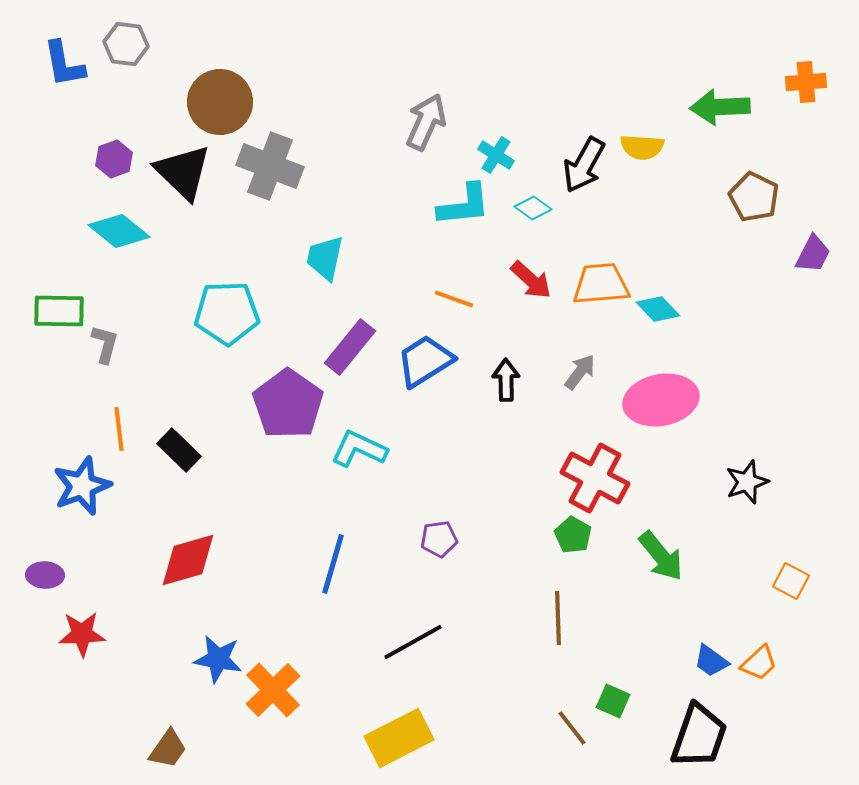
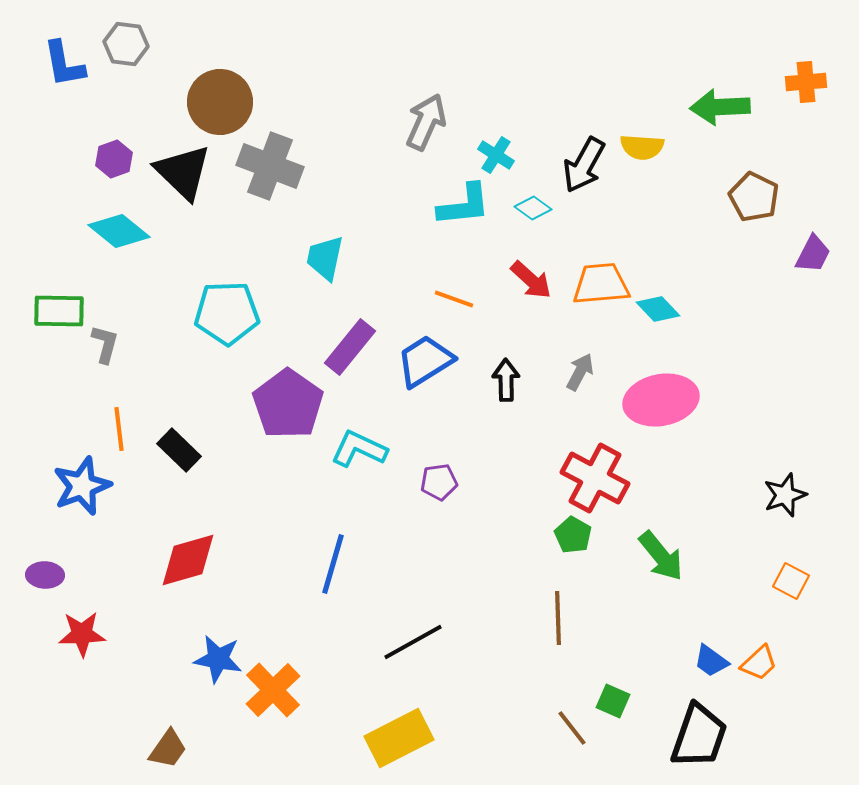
gray arrow at (580, 372): rotated 9 degrees counterclockwise
black star at (747, 482): moved 38 px right, 13 px down
purple pentagon at (439, 539): moved 57 px up
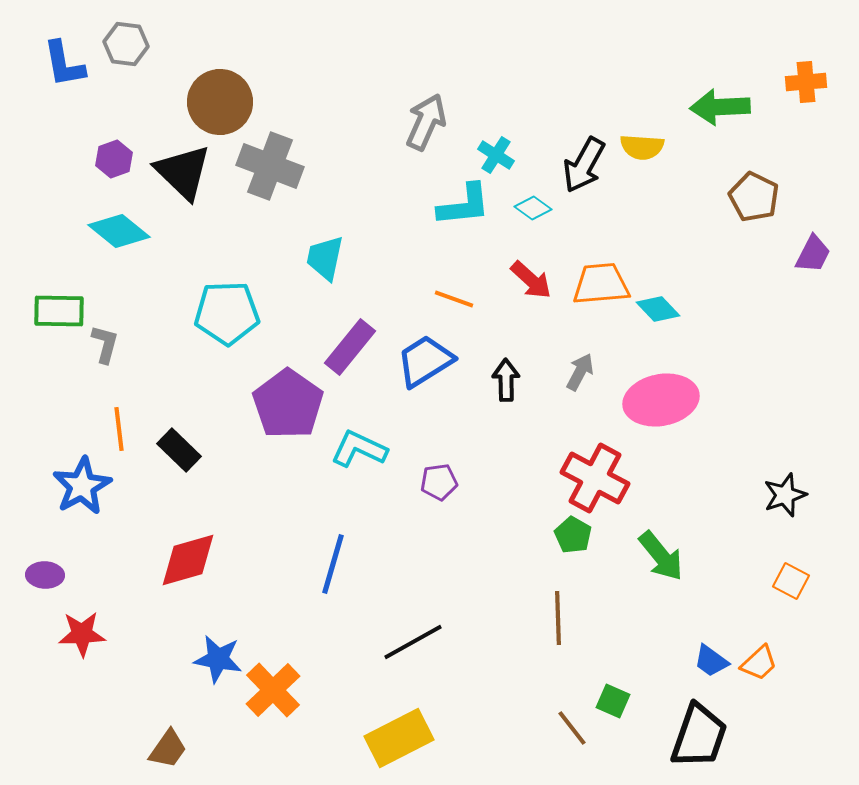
blue star at (82, 486): rotated 8 degrees counterclockwise
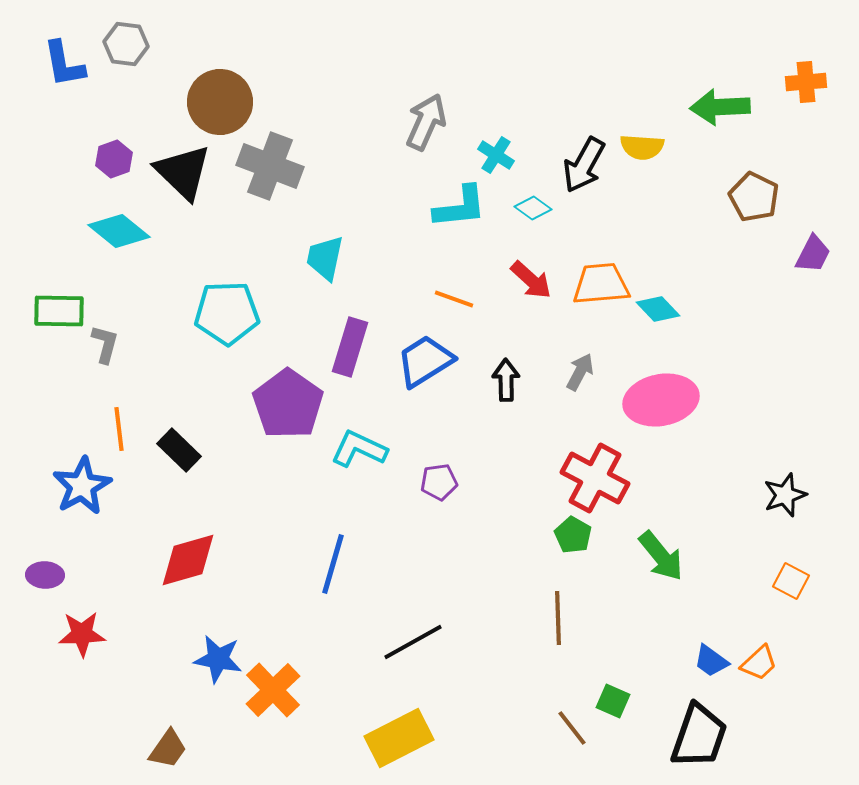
cyan L-shape at (464, 205): moved 4 px left, 2 px down
purple rectangle at (350, 347): rotated 22 degrees counterclockwise
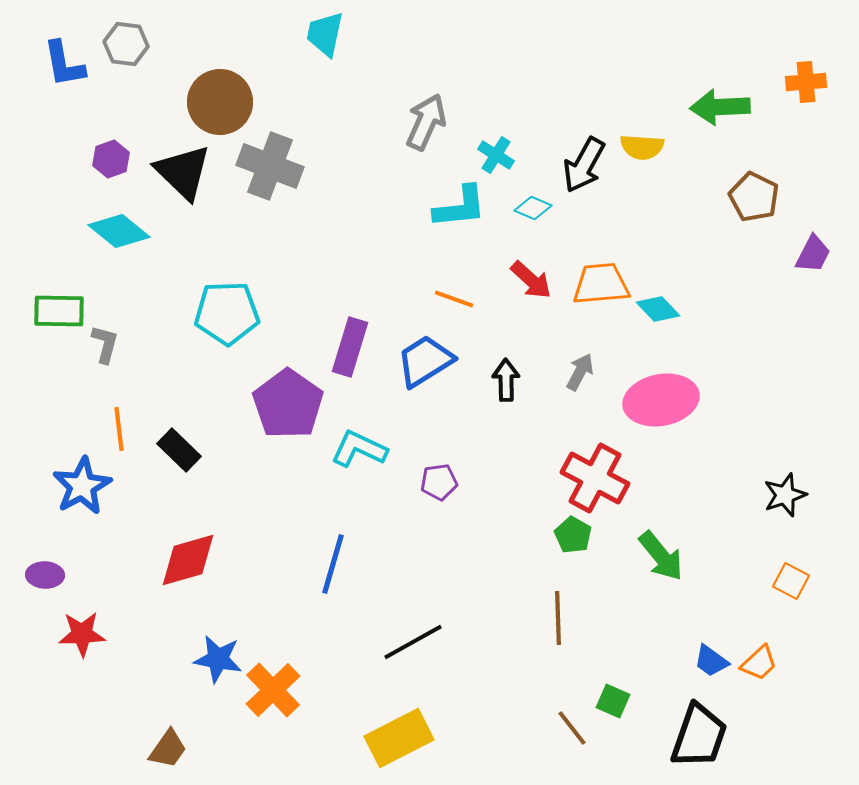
purple hexagon at (114, 159): moved 3 px left
cyan diamond at (533, 208): rotated 12 degrees counterclockwise
cyan trapezoid at (325, 258): moved 224 px up
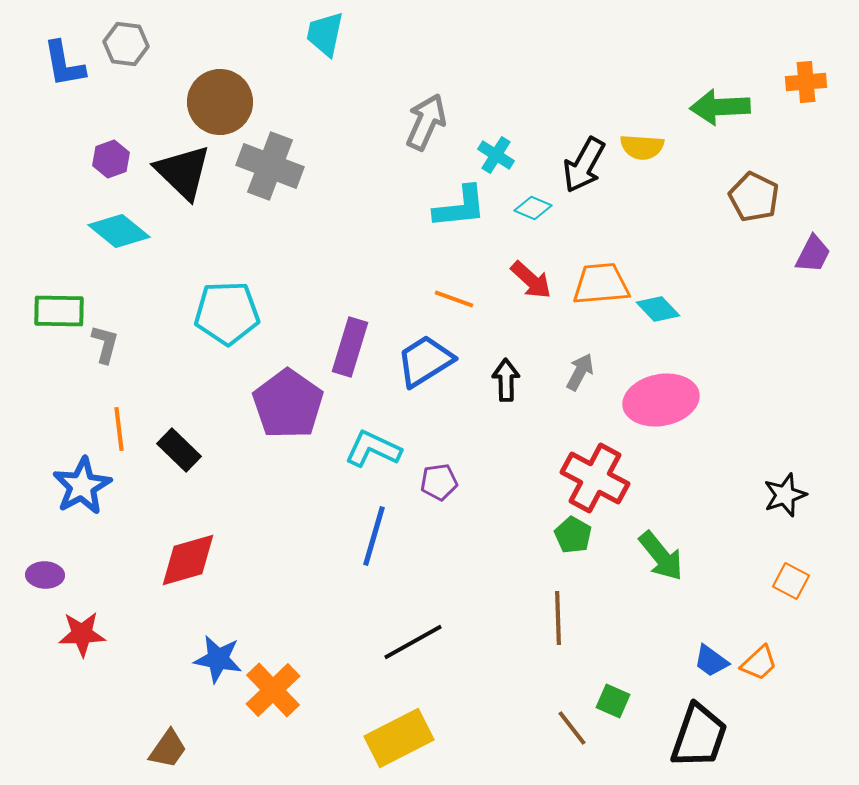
cyan L-shape at (359, 449): moved 14 px right
blue line at (333, 564): moved 41 px right, 28 px up
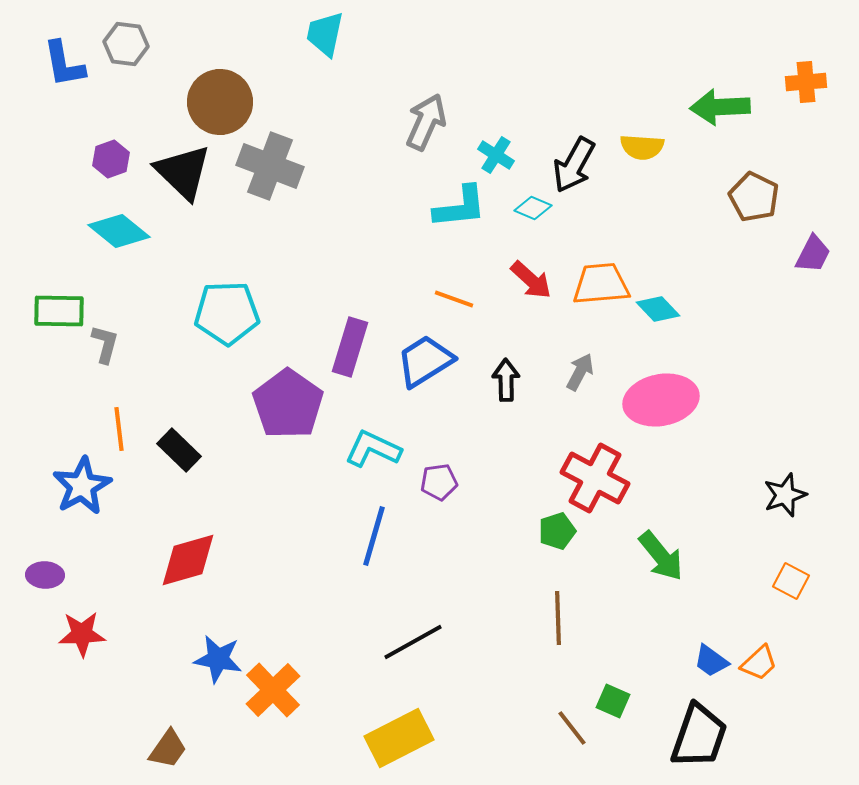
black arrow at (584, 165): moved 10 px left
green pentagon at (573, 535): moved 16 px left, 4 px up; rotated 24 degrees clockwise
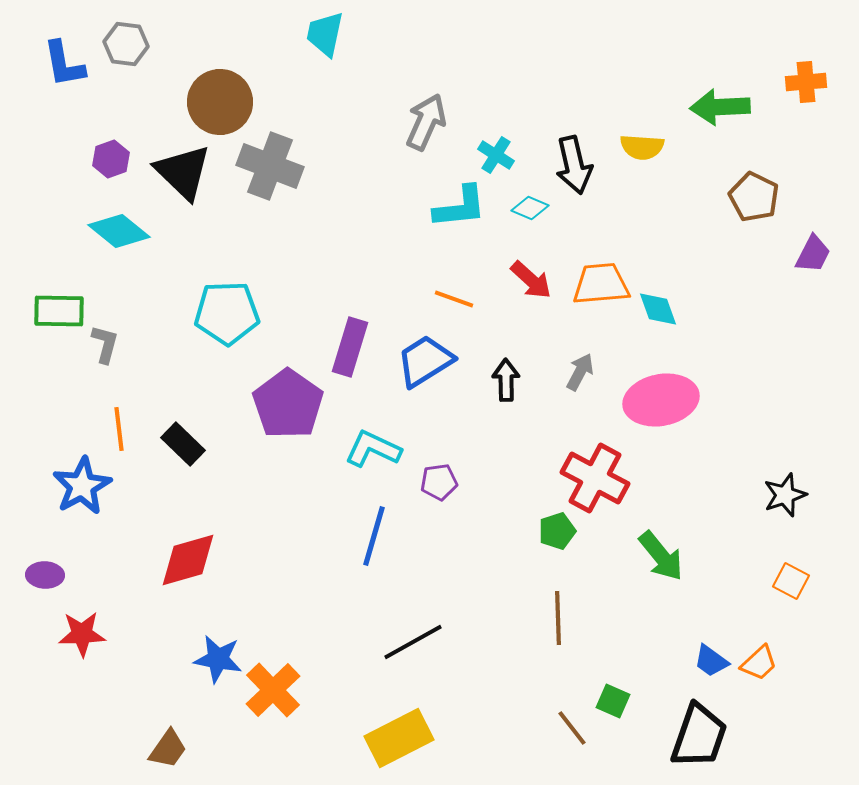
black arrow at (574, 165): rotated 42 degrees counterclockwise
cyan diamond at (533, 208): moved 3 px left
cyan diamond at (658, 309): rotated 24 degrees clockwise
black rectangle at (179, 450): moved 4 px right, 6 px up
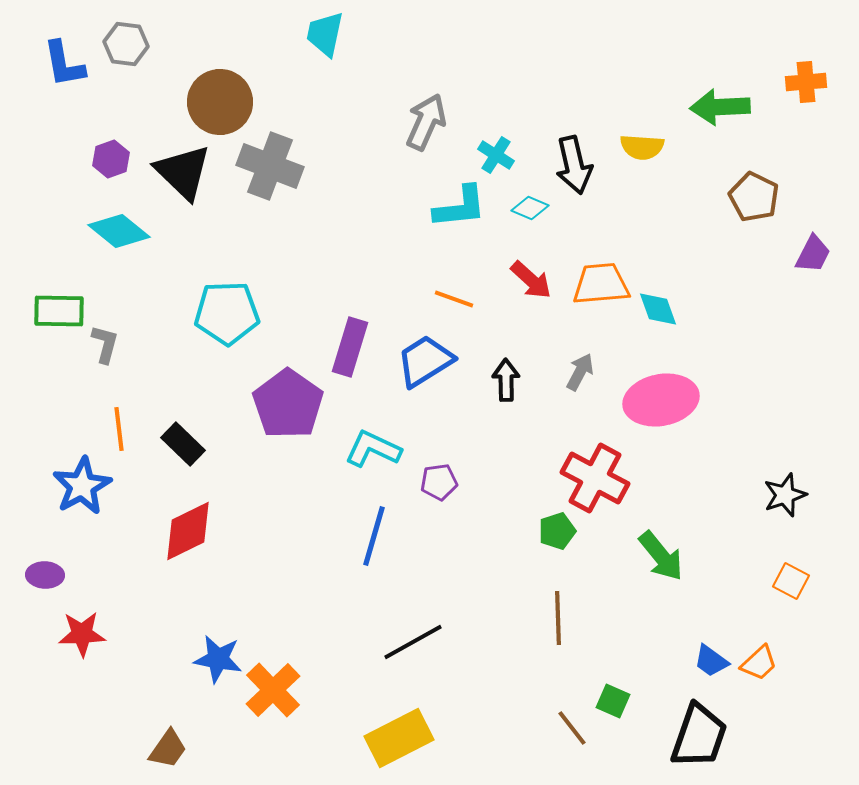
red diamond at (188, 560): moved 29 px up; rotated 10 degrees counterclockwise
